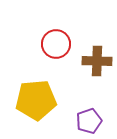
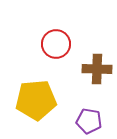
brown cross: moved 8 px down
purple pentagon: rotated 30 degrees clockwise
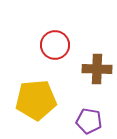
red circle: moved 1 px left, 1 px down
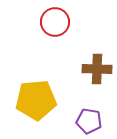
red circle: moved 23 px up
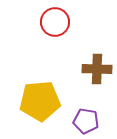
yellow pentagon: moved 4 px right, 1 px down
purple pentagon: moved 3 px left
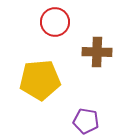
brown cross: moved 17 px up
yellow pentagon: moved 21 px up
